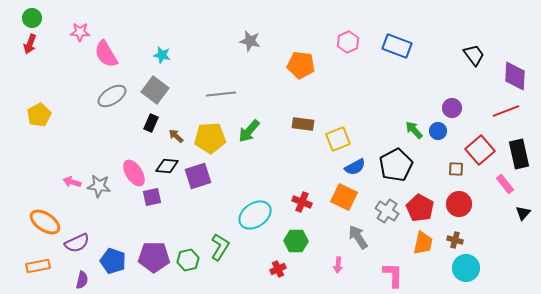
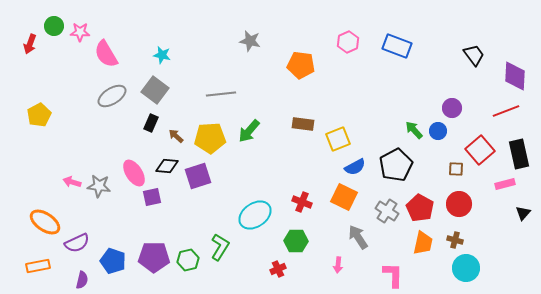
green circle at (32, 18): moved 22 px right, 8 px down
pink rectangle at (505, 184): rotated 66 degrees counterclockwise
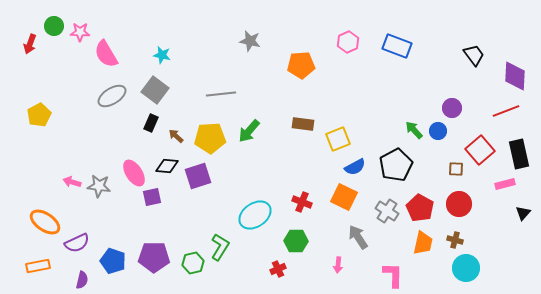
orange pentagon at (301, 65): rotated 12 degrees counterclockwise
green hexagon at (188, 260): moved 5 px right, 3 px down
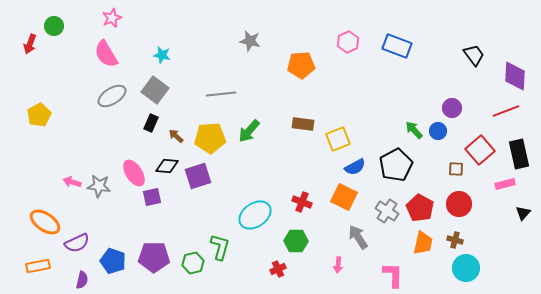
pink star at (80, 32): moved 32 px right, 14 px up; rotated 24 degrees counterclockwise
green L-shape at (220, 247): rotated 16 degrees counterclockwise
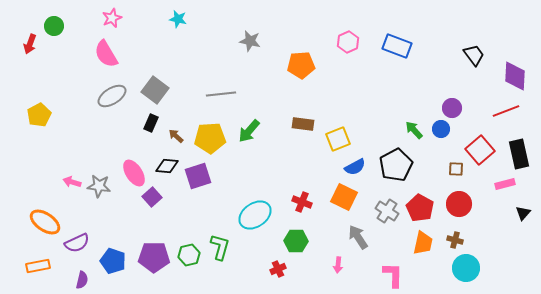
cyan star at (162, 55): moved 16 px right, 36 px up
blue circle at (438, 131): moved 3 px right, 2 px up
purple square at (152, 197): rotated 30 degrees counterclockwise
green hexagon at (193, 263): moved 4 px left, 8 px up
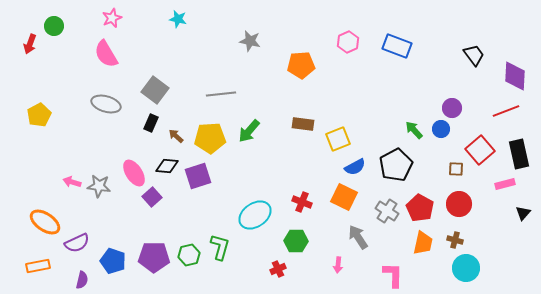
gray ellipse at (112, 96): moved 6 px left, 8 px down; rotated 48 degrees clockwise
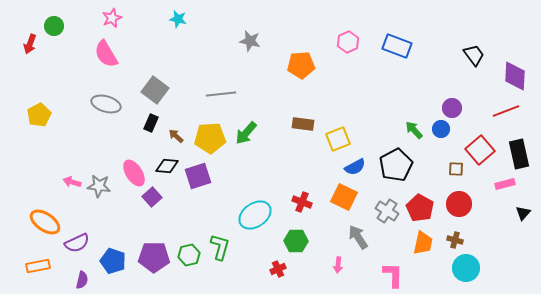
green arrow at (249, 131): moved 3 px left, 2 px down
